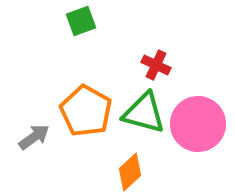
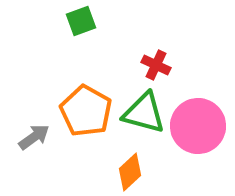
pink circle: moved 2 px down
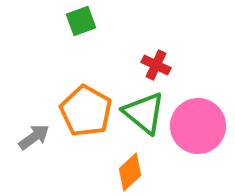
green triangle: rotated 24 degrees clockwise
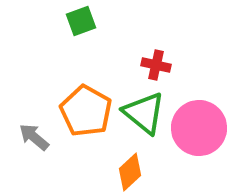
red cross: rotated 12 degrees counterclockwise
pink circle: moved 1 px right, 2 px down
gray arrow: rotated 104 degrees counterclockwise
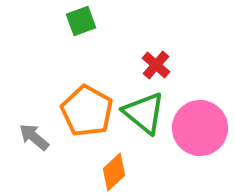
red cross: rotated 28 degrees clockwise
orange pentagon: moved 1 px right
pink circle: moved 1 px right
orange diamond: moved 16 px left
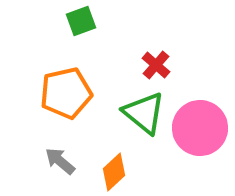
orange pentagon: moved 21 px left, 18 px up; rotated 30 degrees clockwise
gray arrow: moved 26 px right, 24 px down
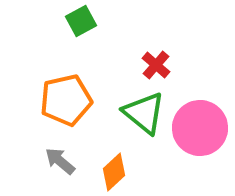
green square: rotated 8 degrees counterclockwise
orange pentagon: moved 7 px down
